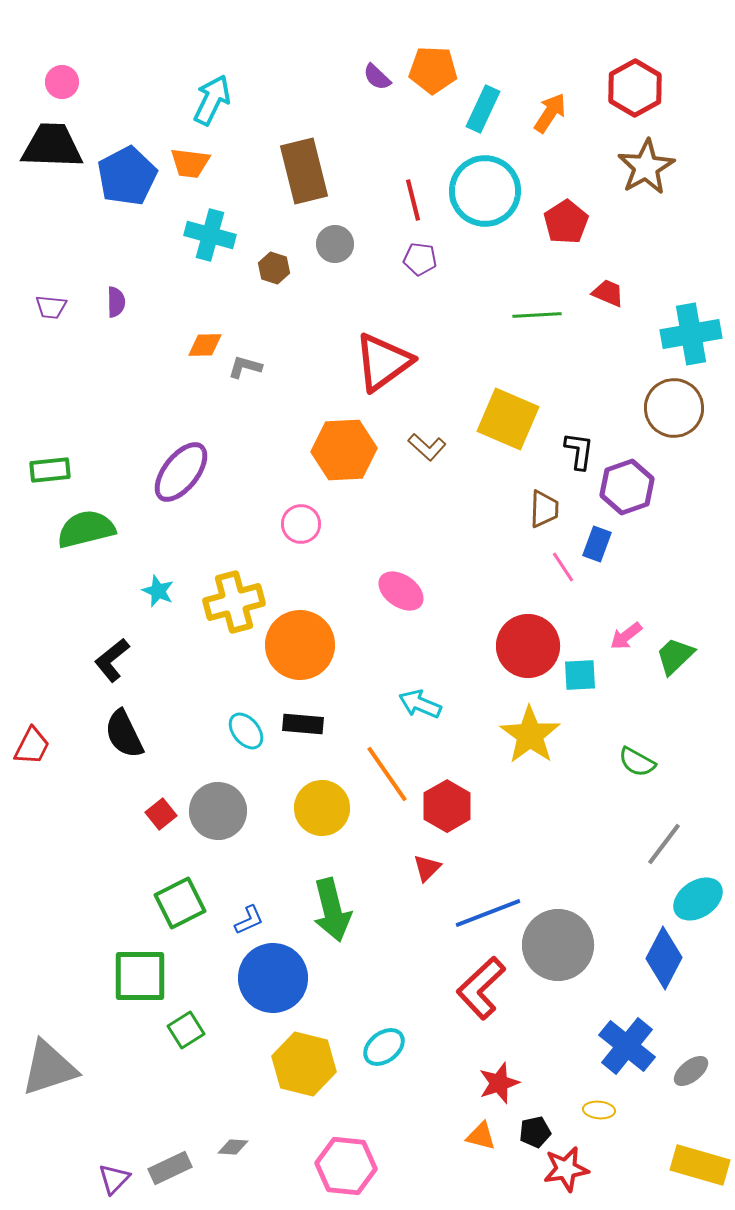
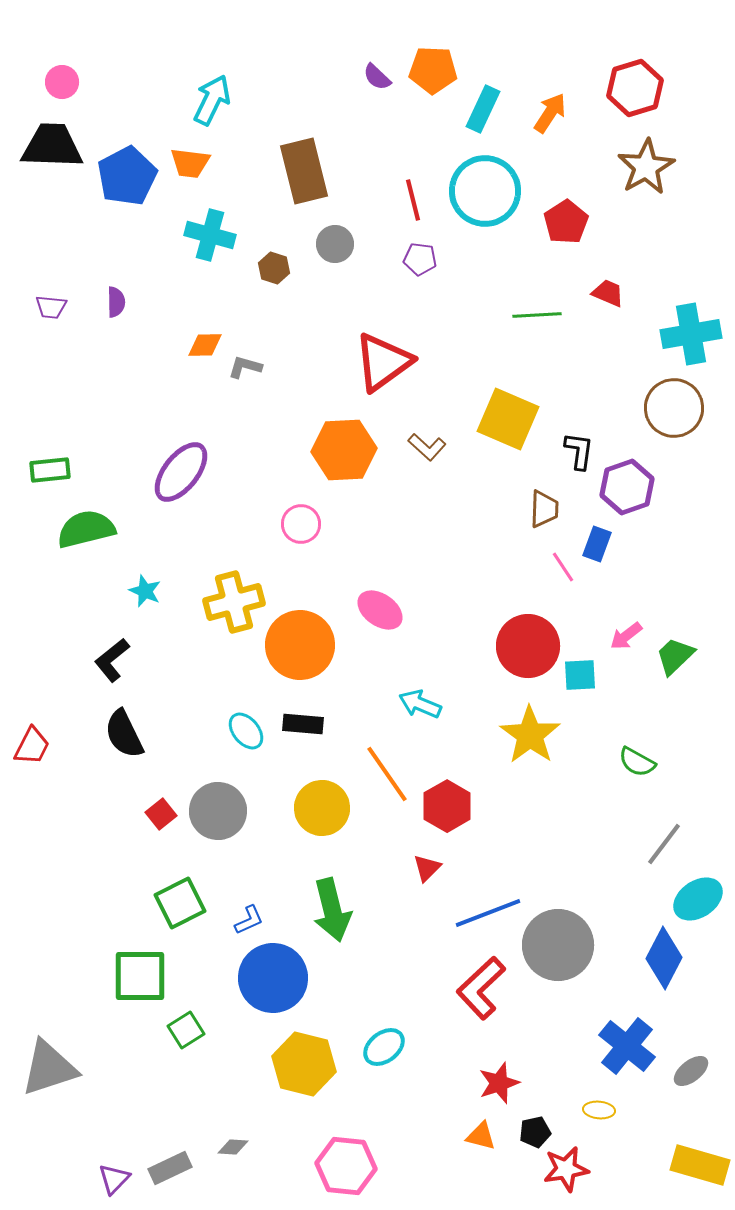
red hexagon at (635, 88): rotated 12 degrees clockwise
cyan star at (158, 591): moved 13 px left
pink ellipse at (401, 591): moved 21 px left, 19 px down
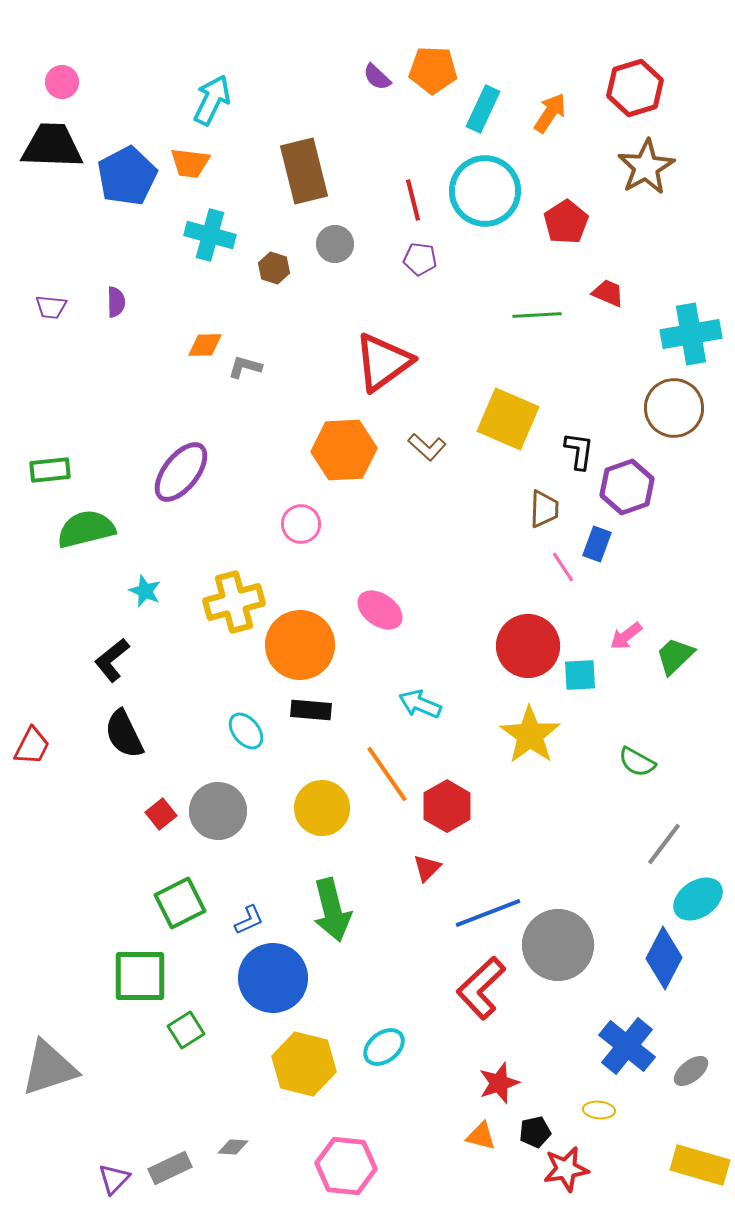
black rectangle at (303, 724): moved 8 px right, 14 px up
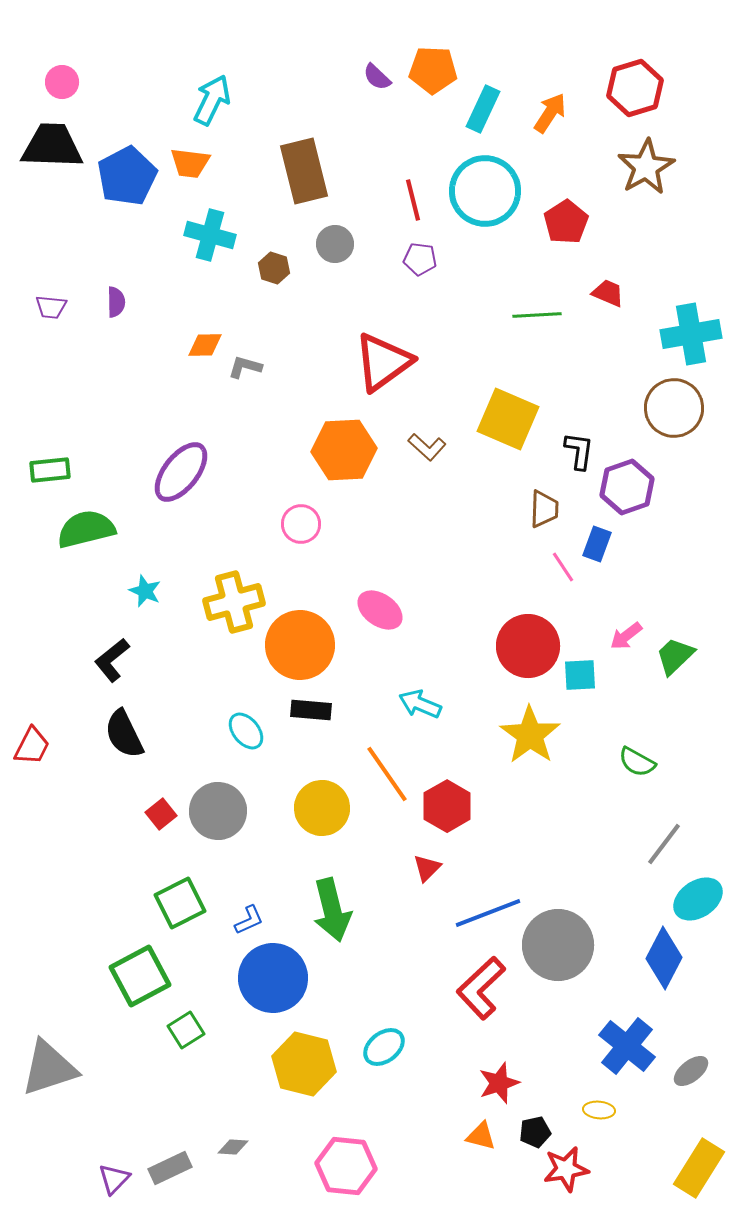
green square at (140, 976): rotated 28 degrees counterclockwise
yellow rectangle at (700, 1165): moved 1 px left, 3 px down; rotated 74 degrees counterclockwise
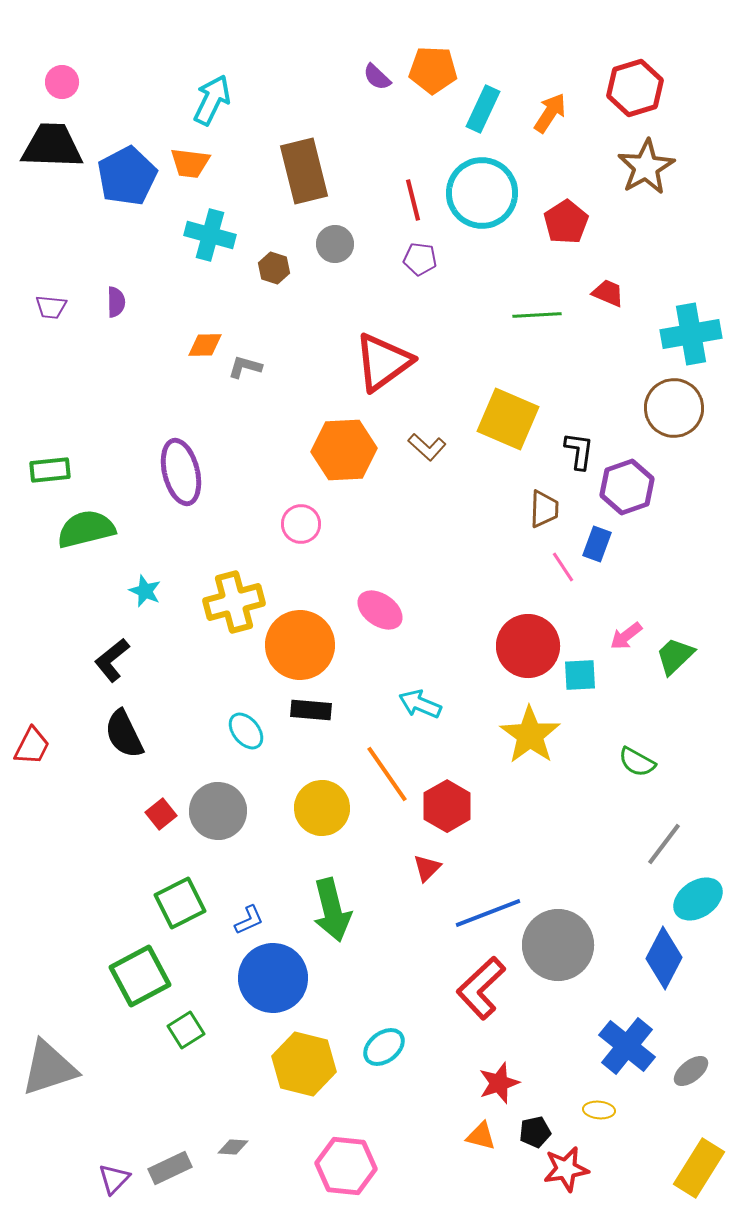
cyan circle at (485, 191): moved 3 px left, 2 px down
purple ellipse at (181, 472): rotated 52 degrees counterclockwise
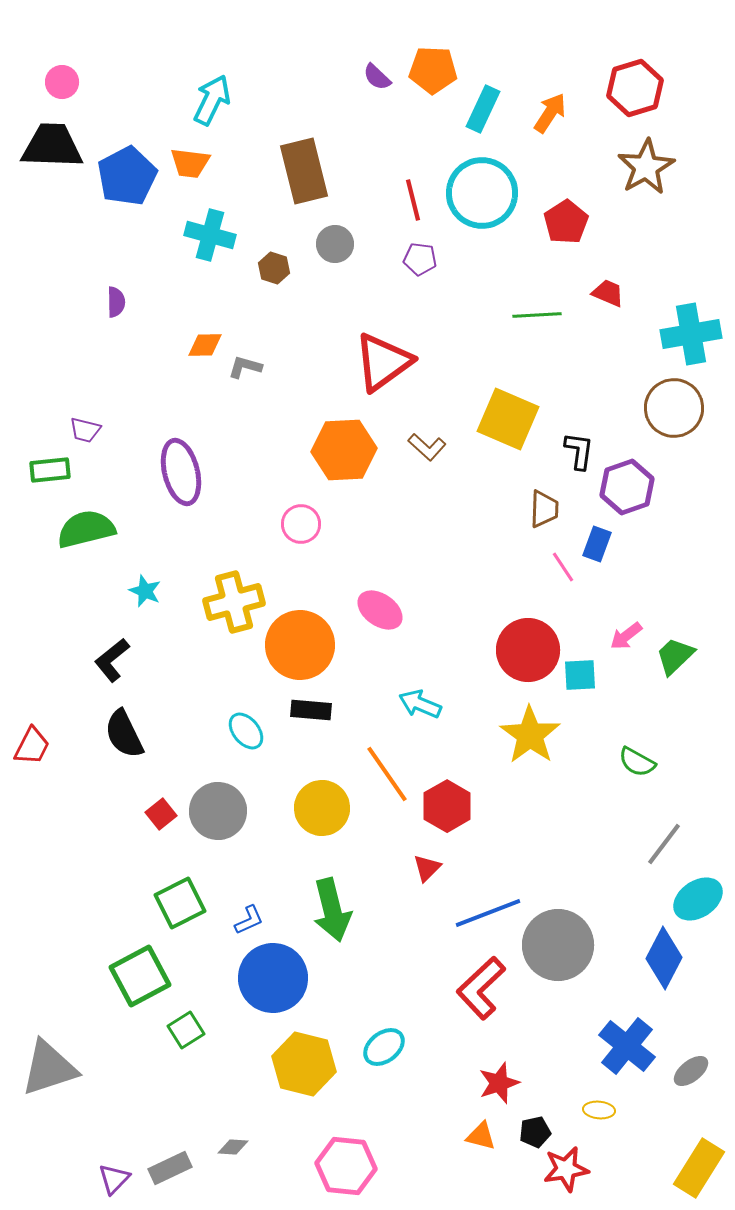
purple trapezoid at (51, 307): moved 34 px right, 123 px down; rotated 8 degrees clockwise
red circle at (528, 646): moved 4 px down
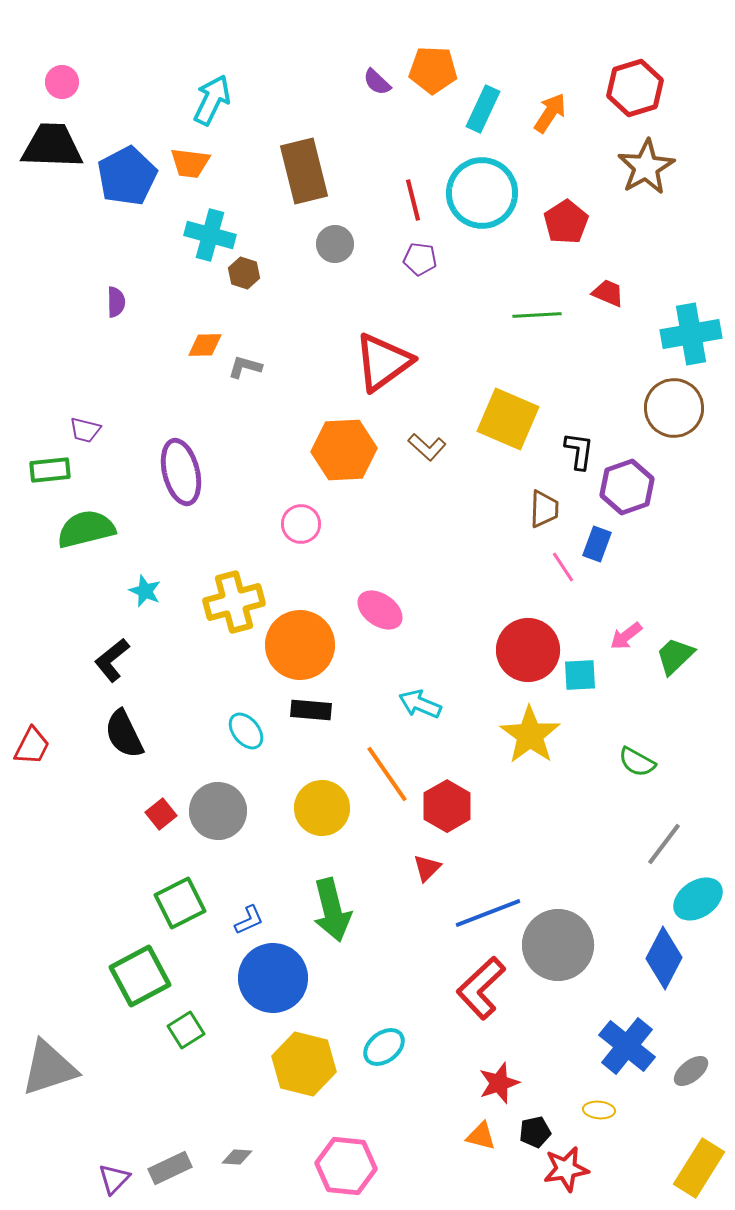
purple semicircle at (377, 77): moved 5 px down
brown hexagon at (274, 268): moved 30 px left, 5 px down
gray diamond at (233, 1147): moved 4 px right, 10 px down
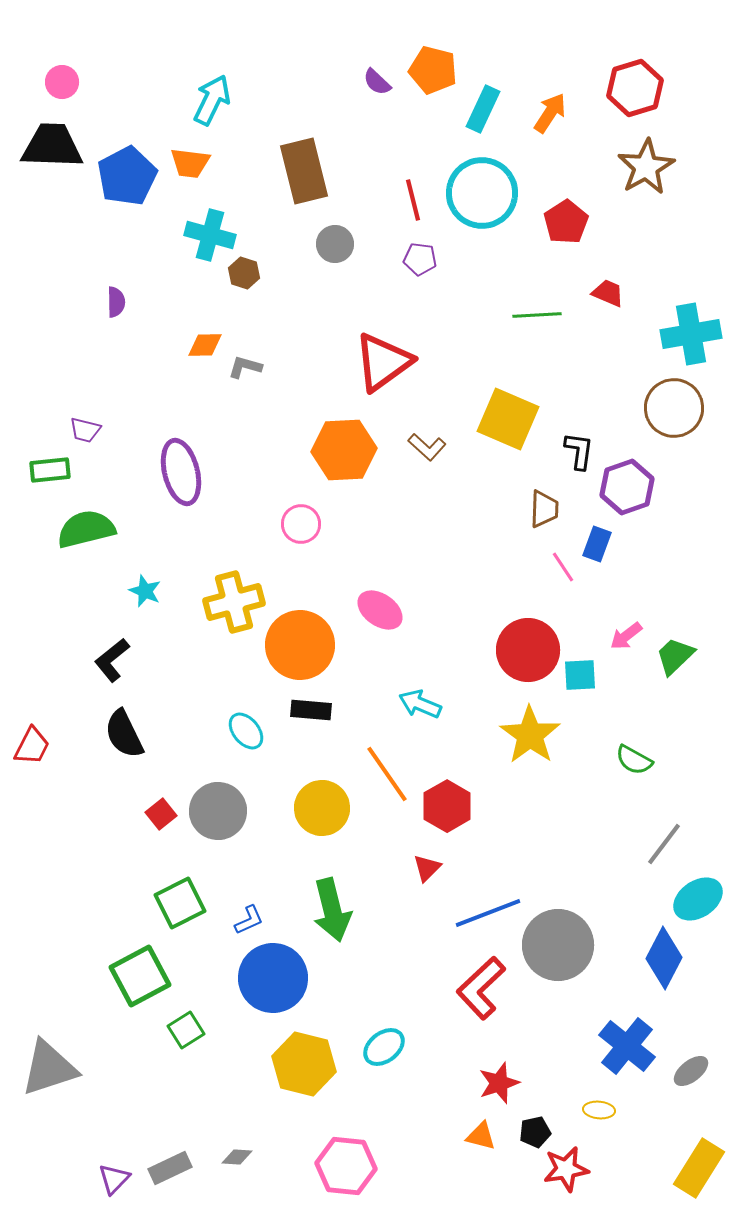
orange pentagon at (433, 70): rotated 12 degrees clockwise
green semicircle at (637, 762): moved 3 px left, 2 px up
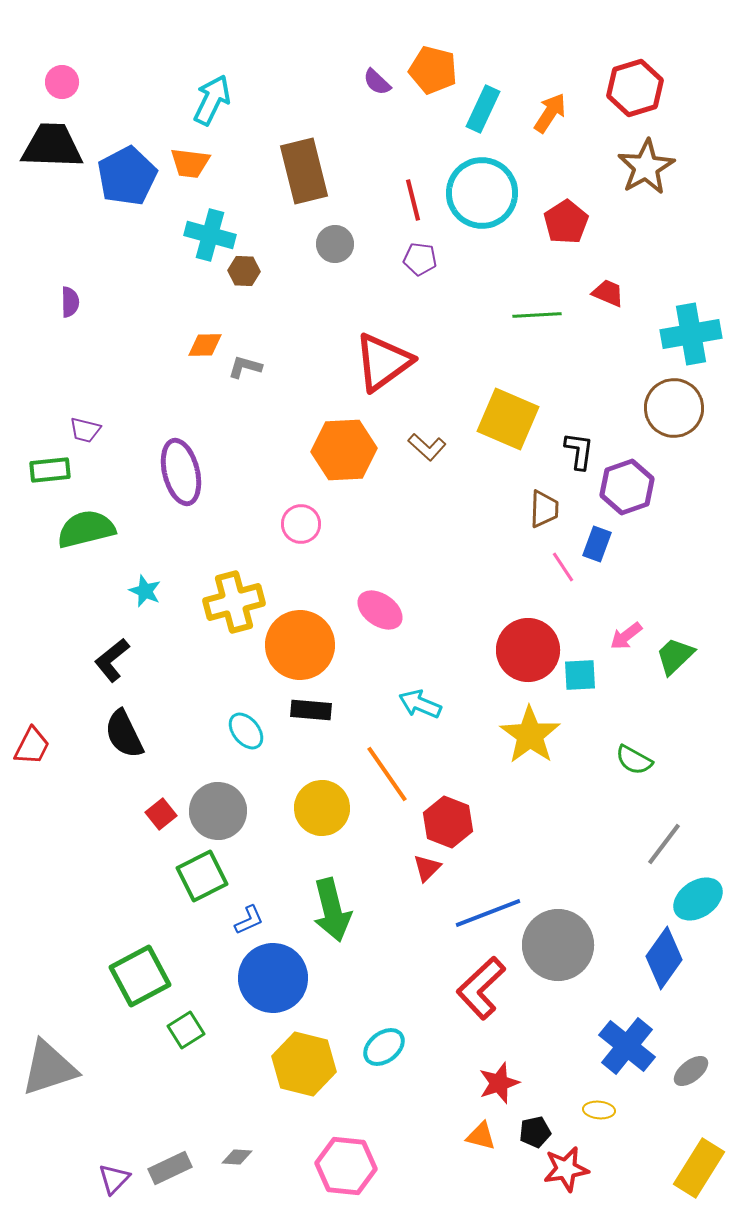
brown hexagon at (244, 273): moved 2 px up; rotated 16 degrees counterclockwise
purple semicircle at (116, 302): moved 46 px left
red hexagon at (447, 806): moved 1 px right, 16 px down; rotated 9 degrees counterclockwise
green square at (180, 903): moved 22 px right, 27 px up
blue diamond at (664, 958): rotated 8 degrees clockwise
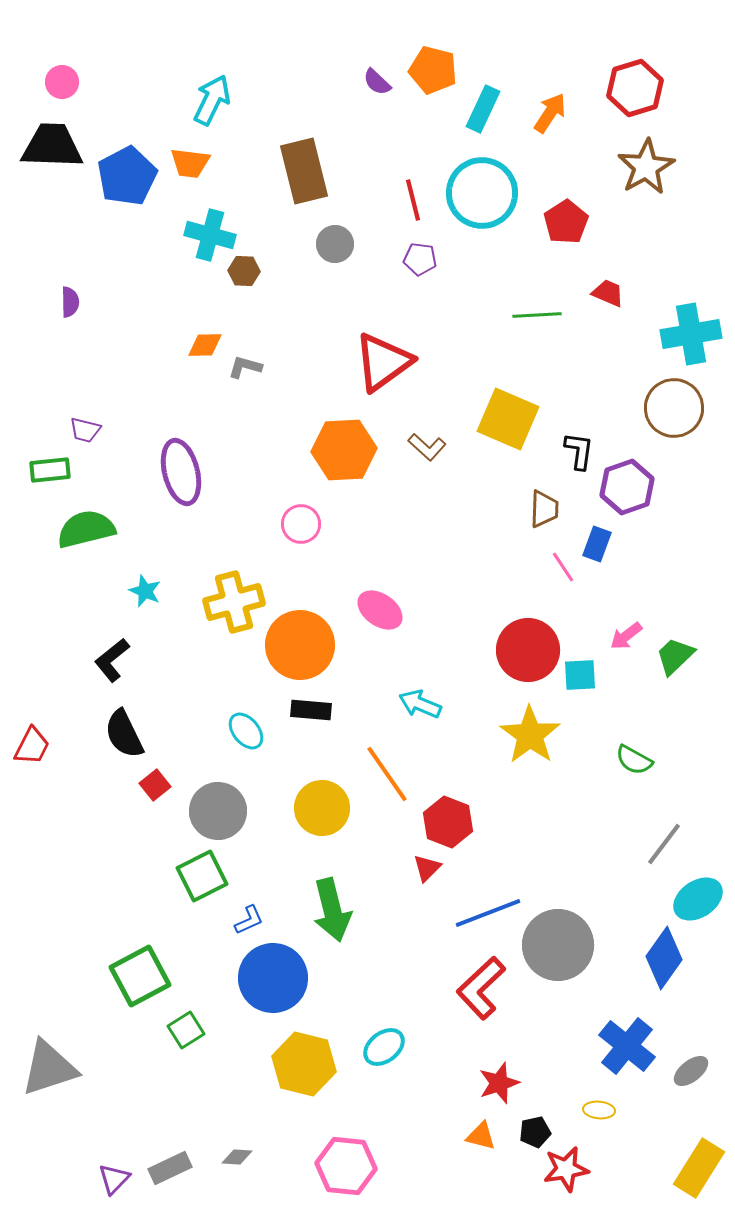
red square at (161, 814): moved 6 px left, 29 px up
